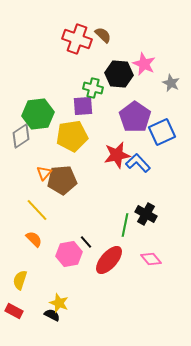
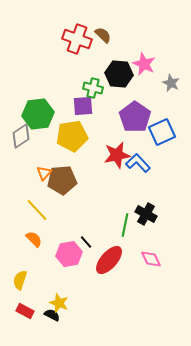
pink diamond: rotated 15 degrees clockwise
red rectangle: moved 11 px right
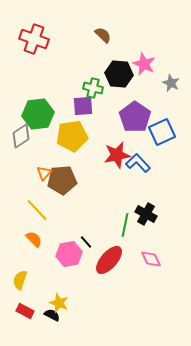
red cross: moved 43 px left
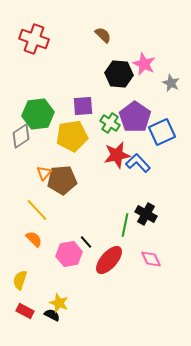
green cross: moved 17 px right, 35 px down; rotated 18 degrees clockwise
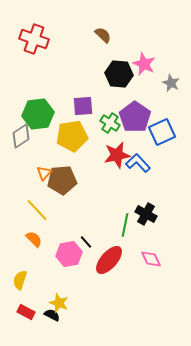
red rectangle: moved 1 px right, 1 px down
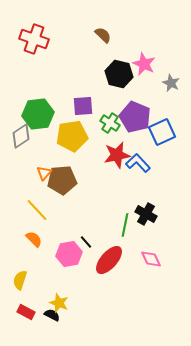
black hexagon: rotated 8 degrees clockwise
purple pentagon: rotated 12 degrees counterclockwise
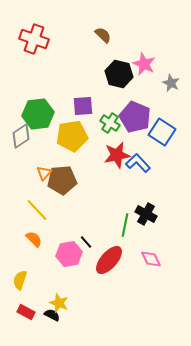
blue square: rotated 32 degrees counterclockwise
